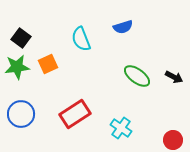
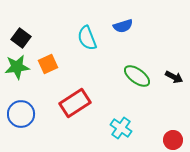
blue semicircle: moved 1 px up
cyan semicircle: moved 6 px right, 1 px up
red rectangle: moved 11 px up
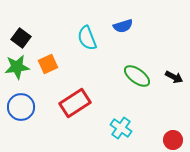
blue circle: moved 7 px up
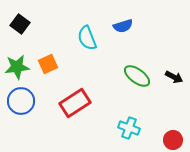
black square: moved 1 px left, 14 px up
blue circle: moved 6 px up
cyan cross: moved 8 px right; rotated 15 degrees counterclockwise
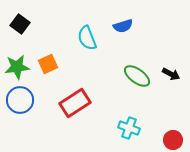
black arrow: moved 3 px left, 3 px up
blue circle: moved 1 px left, 1 px up
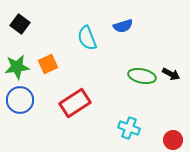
green ellipse: moved 5 px right; rotated 24 degrees counterclockwise
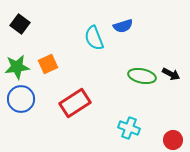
cyan semicircle: moved 7 px right
blue circle: moved 1 px right, 1 px up
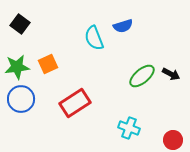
green ellipse: rotated 52 degrees counterclockwise
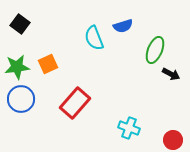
green ellipse: moved 13 px right, 26 px up; rotated 28 degrees counterclockwise
red rectangle: rotated 16 degrees counterclockwise
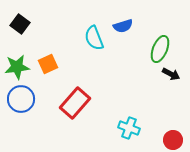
green ellipse: moved 5 px right, 1 px up
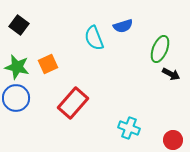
black square: moved 1 px left, 1 px down
green star: rotated 20 degrees clockwise
blue circle: moved 5 px left, 1 px up
red rectangle: moved 2 px left
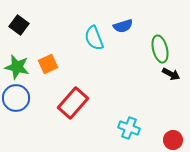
green ellipse: rotated 36 degrees counterclockwise
